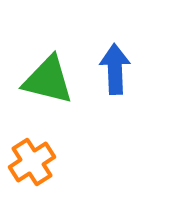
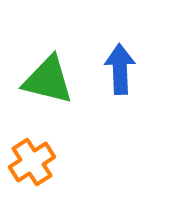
blue arrow: moved 5 px right
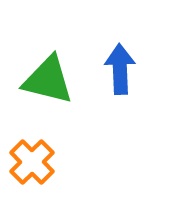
orange cross: rotated 12 degrees counterclockwise
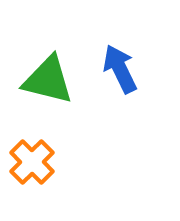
blue arrow: rotated 24 degrees counterclockwise
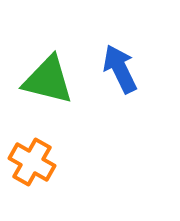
orange cross: rotated 15 degrees counterclockwise
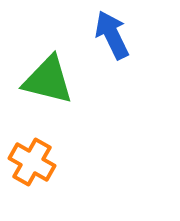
blue arrow: moved 8 px left, 34 px up
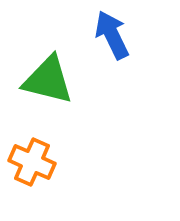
orange cross: rotated 6 degrees counterclockwise
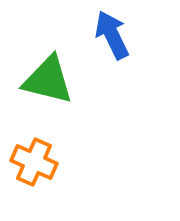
orange cross: moved 2 px right
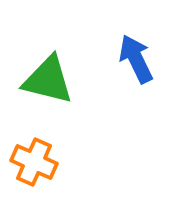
blue arrow: moved 24 px right, 24 px down
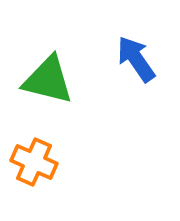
blue arrow: rotated 9 degrees counterclockwise
